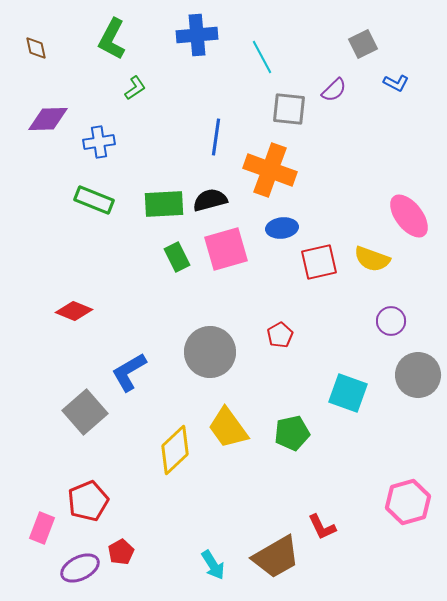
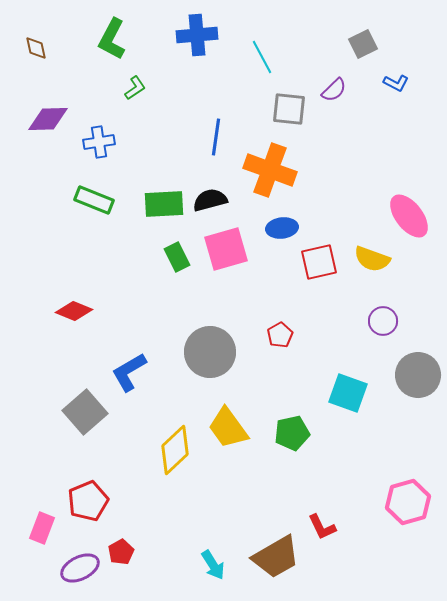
purple circle at (391, 321): moved 8 px left
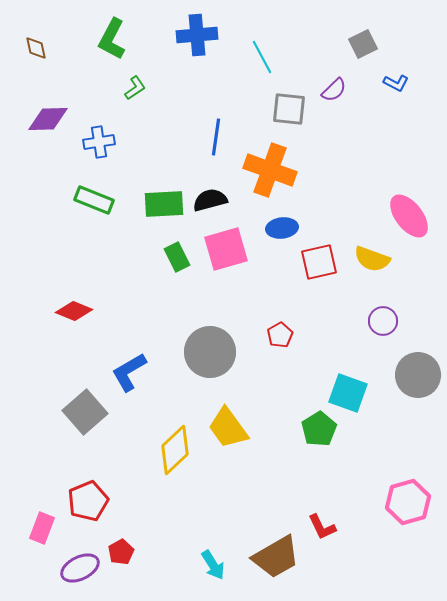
green pentagon at (292, 433): moved 27 px right, 4 px up; rotated 20 degrees counterclockwise
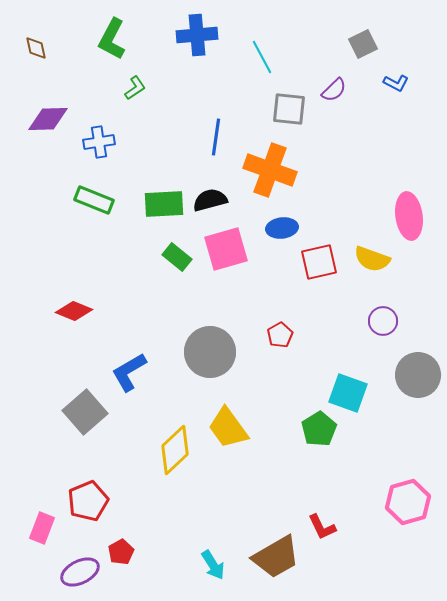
pink ellipse at (409, 216): rotated 30 degrees clockwise
green rectangle at (177, 257): rotated 24 degrees counterclockwise
purple ellipse at (80, 568): moved 4 px down
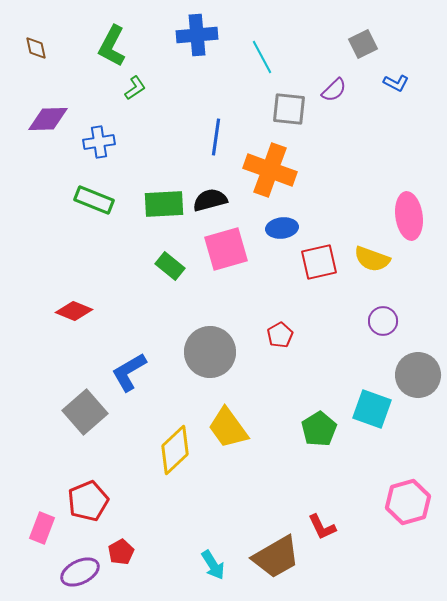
green L-shape at (112, 39): moved 7 px down
green rectangle at (177, 257): moved 7 px left, 9 px down
cyan square at (348, 393): moved 24 px right, 16 px down
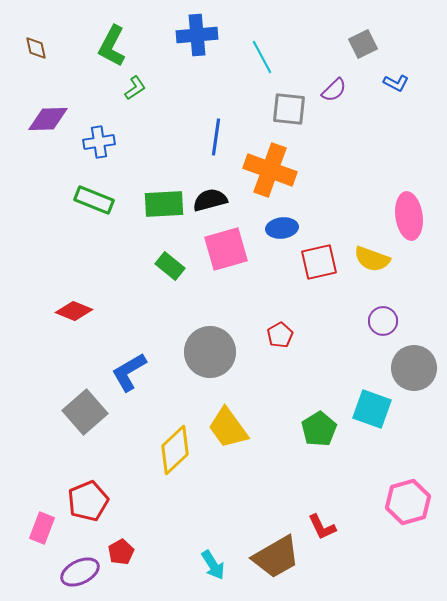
gray circle at (418, 375): moved 4 px left, 7 px up
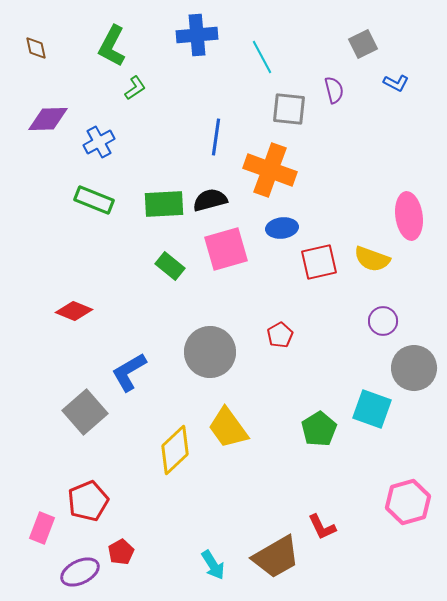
purple semicircle at (334, 90): rotated 60 degrees counterclockwise
blue cross at (99, 142): rotated 20 degrees counterclockwise
